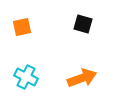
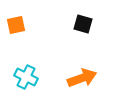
orange square: moved 6 px left, 2 px up
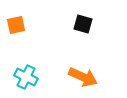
orange arrow: moved 1 px right, 1 px up; rotated 44 degrees clockwise
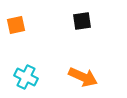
black square: moved 1 px left, 3 px up; rotated 24 degrees counterclockwise
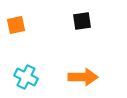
orange arrow: rotated 24 degrees counterclockwise
